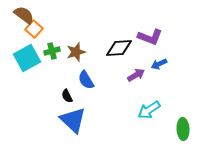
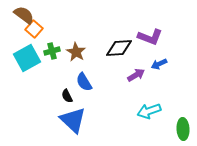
brown star: rotated 24 degrees counterclockwise
blue semicircle: moved 2 px left, 2 px down
cyan arrow: moved 1 px down; rotated 15 degrees clockwise
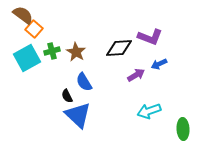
brown semicircle: moved 1 px left
blue triangle: moved 5 px right, 5 px up
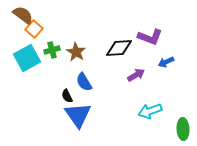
green cross: moved 1 px up
blue arrow: moved 7 px right, 2 px up
cyan arrow: moved 1 px right
blue triangle: rotated 12 degrees clockwise
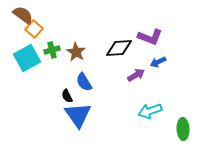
blue arrow: moved 8 px left
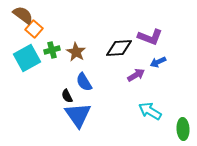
cyan arrow: rotated 50 degrees clockwise
